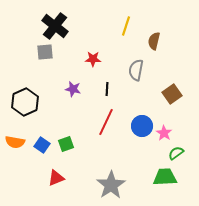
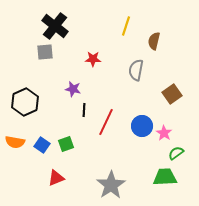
black line: moved 23 px left, 21 px down
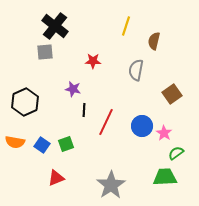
red star: moved 2 px down
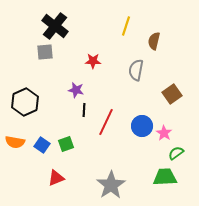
purple star: moved 3 px right, 1 px down
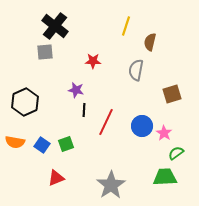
brown semicircle: moved 4 px left, 1 px down
brown square: rotated 18 degrees clockwise
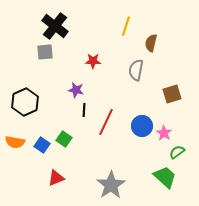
brown semicircle: moved 1 px right, 1 px down
green square: moved 2 px left, 5 px up; rotated 35 degrees counterclockwise
green semicircle: moved 1 px right, 1 px up
green trapezoid: rotated 45 degrees clockwise
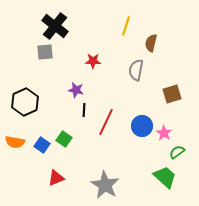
gray star: moved 6 px left; rotated 8 degrees counterclockwise
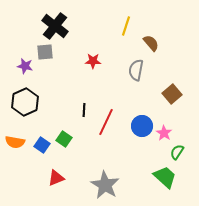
brown semicircle: rotated 126 degrees clockwise
purple star: moved 51 px left, 24 px up
brown square: rotated 24 degrees counterclockwise
green semicircle: rotated 21 degrees counterclockwise
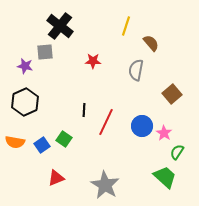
black cross: moved 5 px right
blue square: rotated 21 degrees clockwise
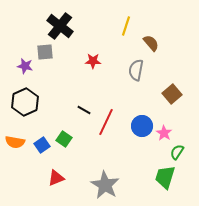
black line: rotated 64 degrees counterclockwise
green trapezoid: rotated 115 degrees counterclockwise
